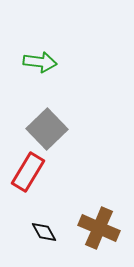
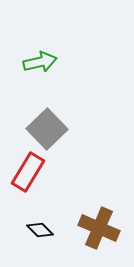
green arrow: rotated 20 degrees counterclockwise
black diamond: moved 4 px left, 2 px up; rotated 16 degrees counterclockwise
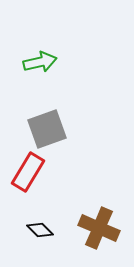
gray square: rotated 24 degrees clockwise
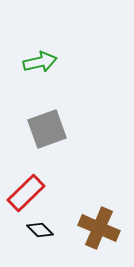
red rectangle: moved 2 px left, 21 px down; rotated 15 degrees clockwise
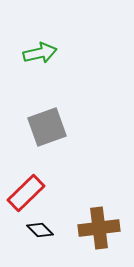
green arrow: moved 9 px up
gray square: moved 2 px up
brown cross: rotated 30 degrees counterclockwise
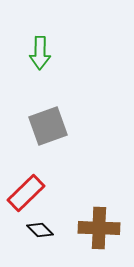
green arrow: rotated 104 degrees clockwise
gray square: moved 1 px right, 1 px up
brown cross: rotated 9 degrees clockwise
